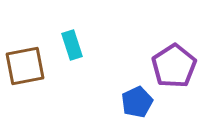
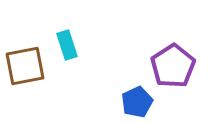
cyan rectangle: moved 5 px left
purple pentagon: moved 1 px left
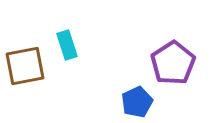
purple pentagon: moved 3 px up
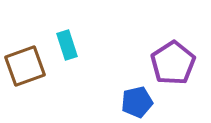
brown square: rotated 9 degrees counterclockwise
blue pentagon: rotated 12 degrees clockwise
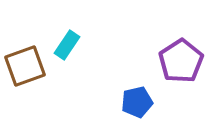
cyan rectangle: rotated 52 degrees clockwise
purple pentagon: moved 8 px right, 2 px up
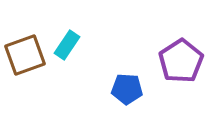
brown square: moved 11 px up
blue pentagon: moved 10 px left, 13 px up; rotated 16 degrees clockwise
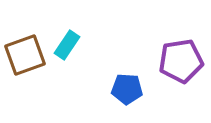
purple pentagon: rotated 24 degrees clockwise
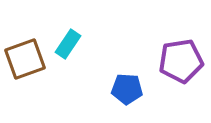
cyan rectangle: moved 1 px right, 1 px up
brown square: moved 4 px down
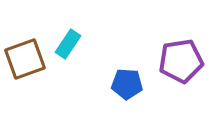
blue pentagon: moved 5 px up
